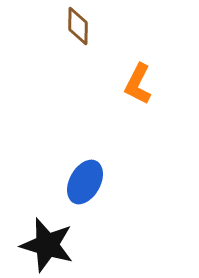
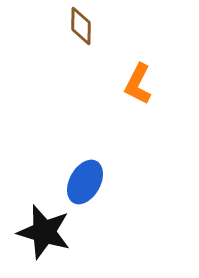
brown diamond: moved 3 px right
black star: moved 3 px left, 13 px up
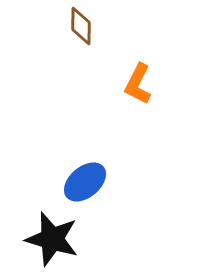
blue ellipse: rotated 21 degrees clockwise
black star: moved 8 px right, 7 px down
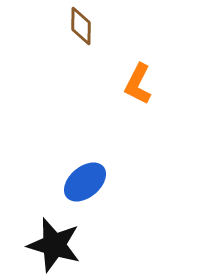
black star: moved 2 px right, 6 px down
